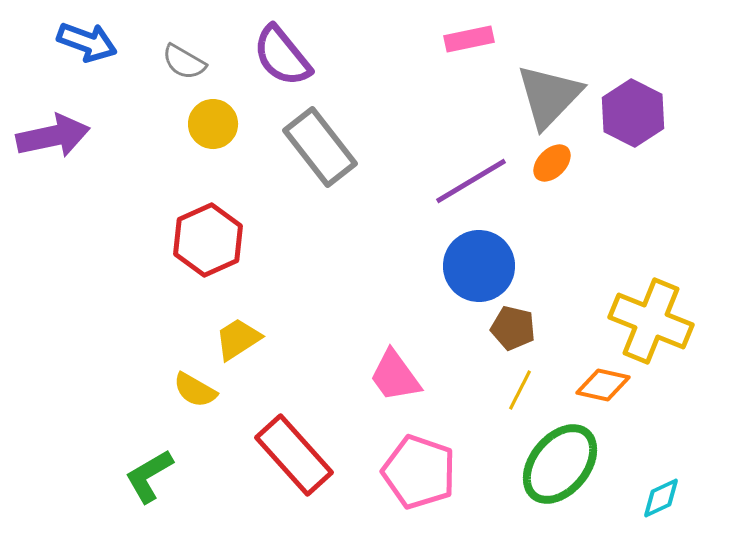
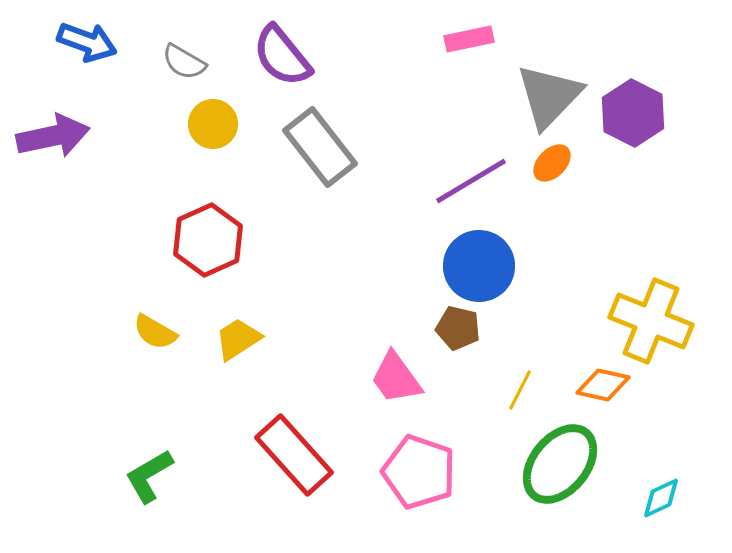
brown pentagon: moved 55 px left
pink trapezoid: moved 1 px right, 2 px down
yellow semicircle: moved 40 px left, 58 px up
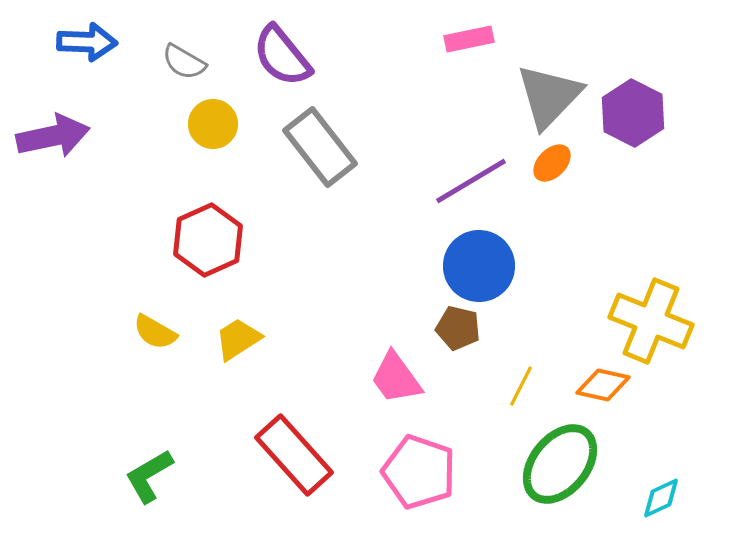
blue arrow: rotated 18 degrees counterclockwise
yellow line: moved 1 px right, 4 px up
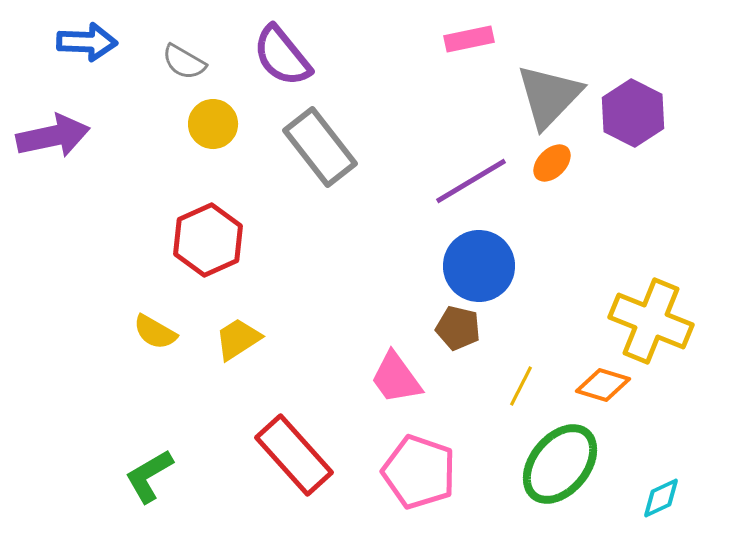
orange diamond: rotated 4 degrees clockwise
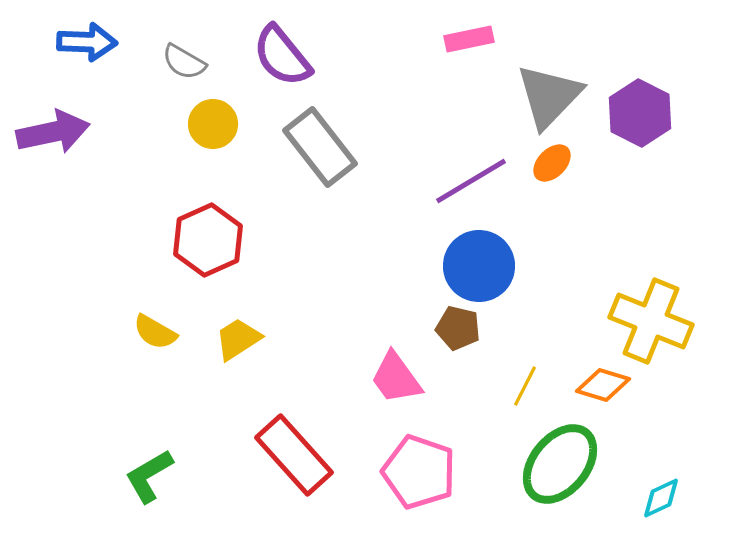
purple hexagon: moved 7 px right
purple arrow: moved 4 px up
yellow line: moved 4 px right
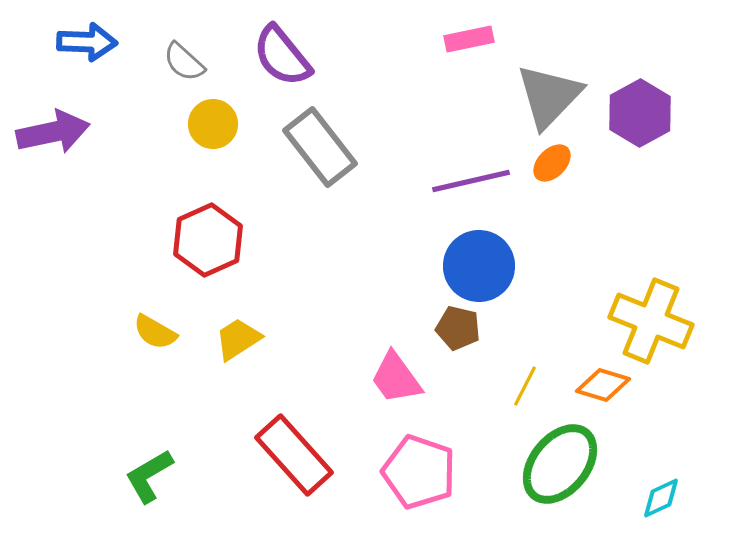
gray semicircle: rotated 12 degrees clockwise
purple hexagon: rotated 4 degrees clockwise
purple line: rotated 18 degrees clockwise
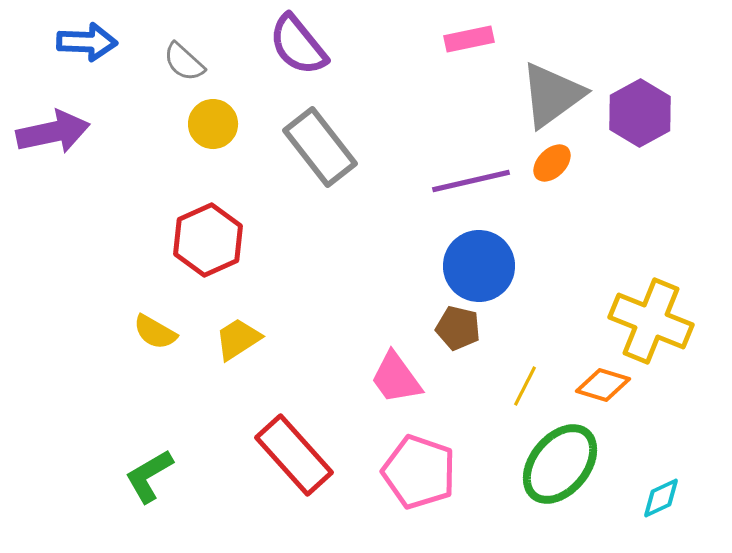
purple semicircle: moved 16 px right, 11 px up
gray triangle: moved 3 px right, 1 px up; rotated 10 degrees clockwise
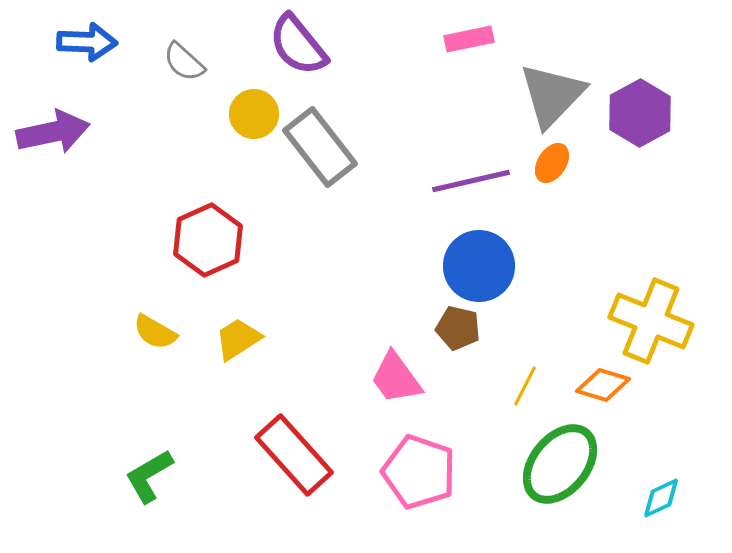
gray triangle: rotated 10 degrees counterclockwise
yellow circle: moved 41 px right, 10 px up
orange ellipse: rotated 12 degrees counterclockwise
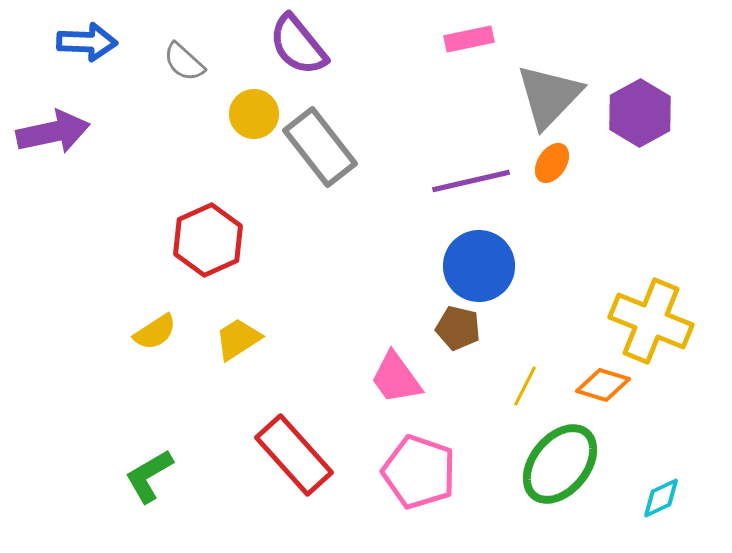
gray triangle: moved 3 px left, 1 px down
yellow semicircle: rotated 63 degrees counterclockwise
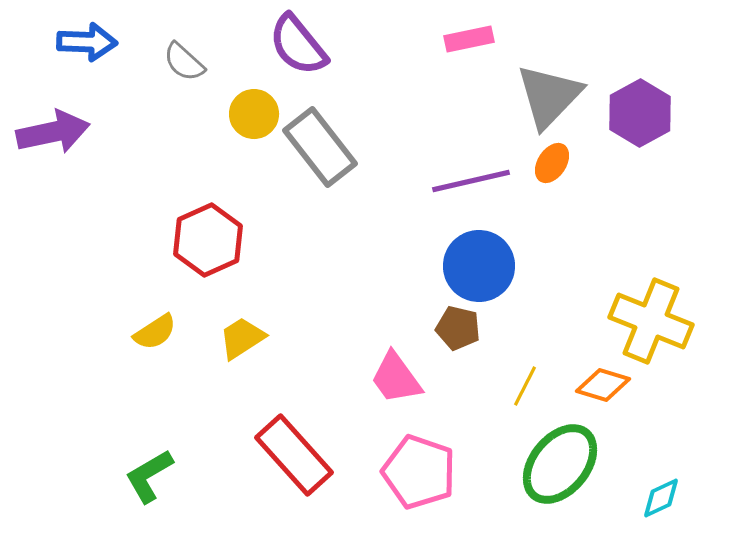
yellow trapezoid: moved 4 px right, 1 px up
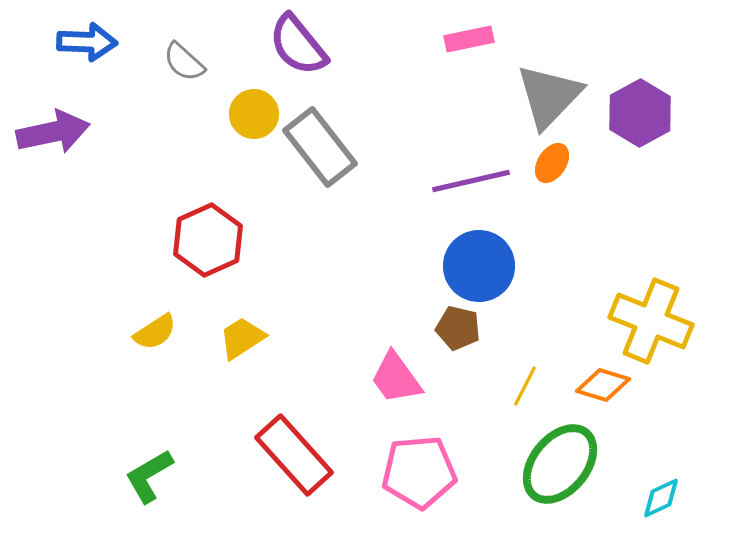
pink pentagon: rotated 24 degrees counterclockwise
